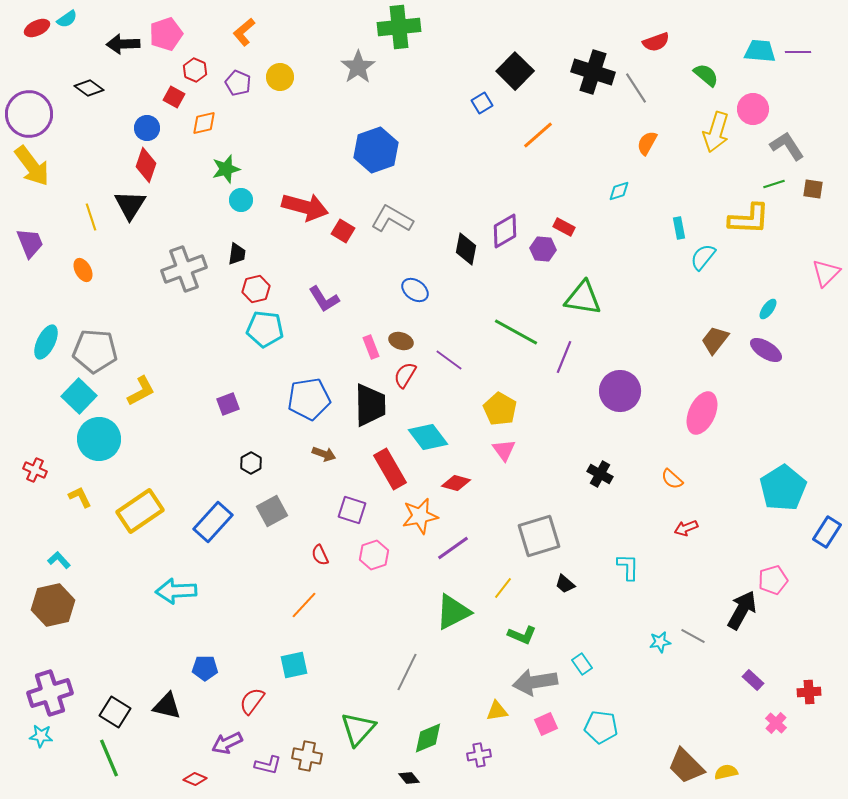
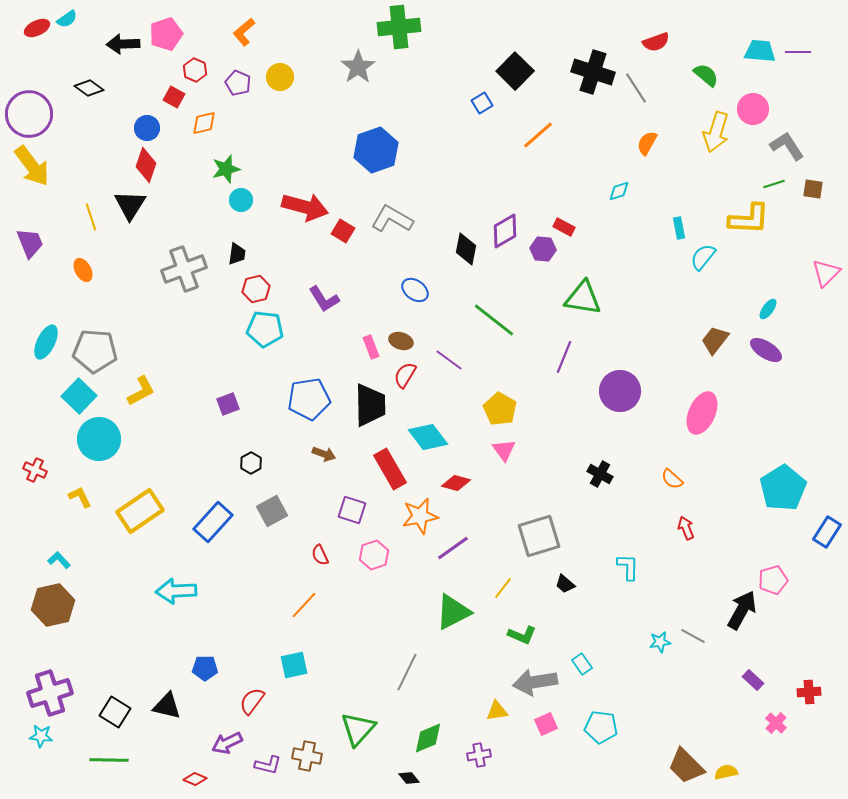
green line at (516, 332): moved 22 px left, 12 px up; rotated 9 degrees clockwise
red arrow at (686, 528): rotated 90 degrees clockwise
green line at (109, 758): moved 2 px down; rotated 66 degrees counterclockwise
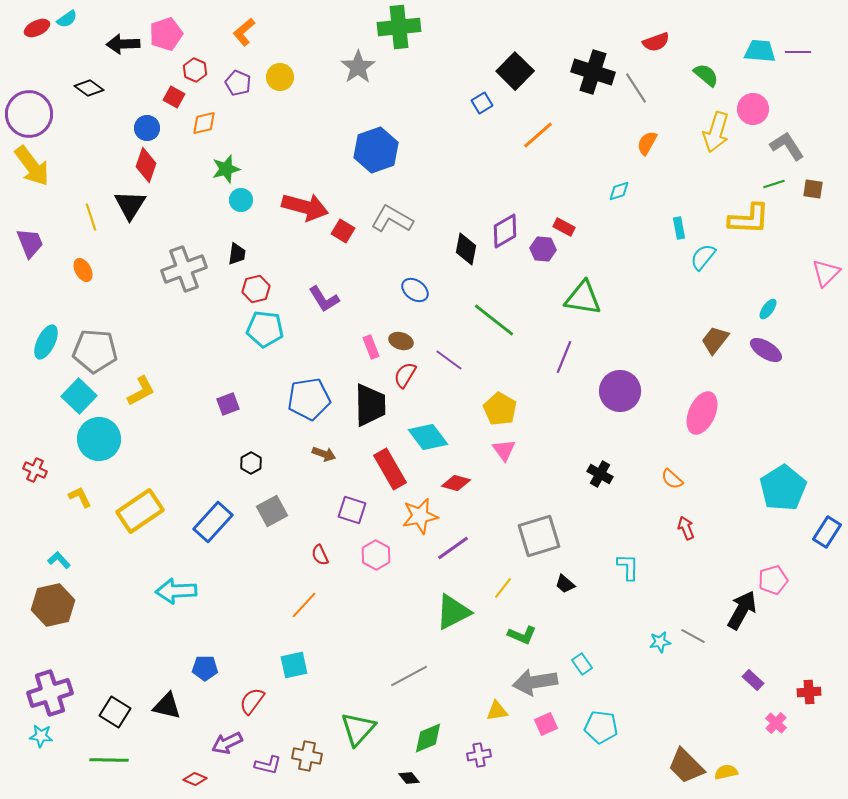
pink hexagon at (374, 555): moved 2 px right; rotated 12 degrees counterclockwise
gray line at (407, 672): moved 2 px right, 4 px down; rotated 36 degrees clockwise
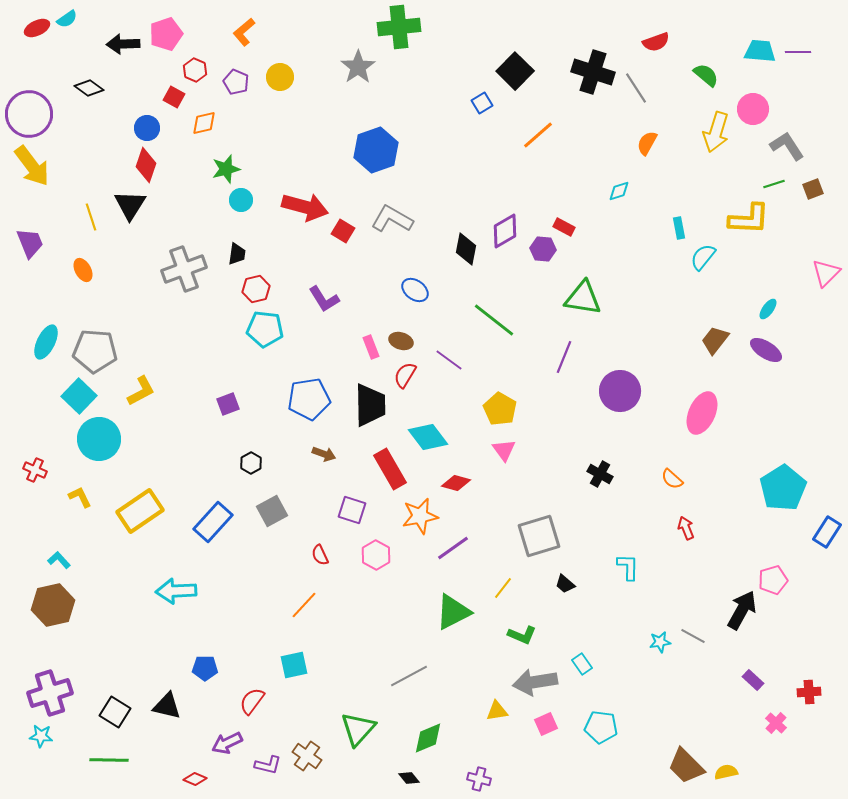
purple pentagon at (238, 83): moved 2 px left, 1 px up
brown square at (813, 189): rotated 30 degrees counterclockwise
purple cross at (479, 755): moved 24 px down; rotated 25 degrees clockwise
brown cross at (307, 756): rotated 24 degrees clockwise
